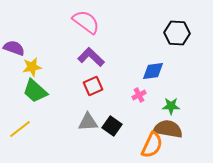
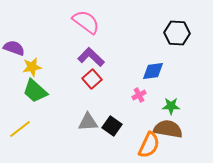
red square: moved 1 px left, 7 px up; rotated 18 degrees counterclockwise
orange semicircle: moved 3 px left
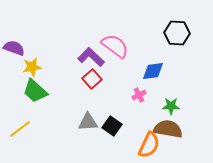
pink semicircle: moved 29 px right, 24 px down
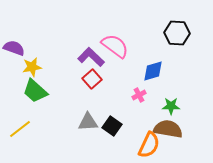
blue diamond: rotated 10 degrees counterclockwise
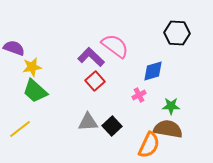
red square: moved 3 px right, 2 px down
black square: rotated 12 degrees clockwise
